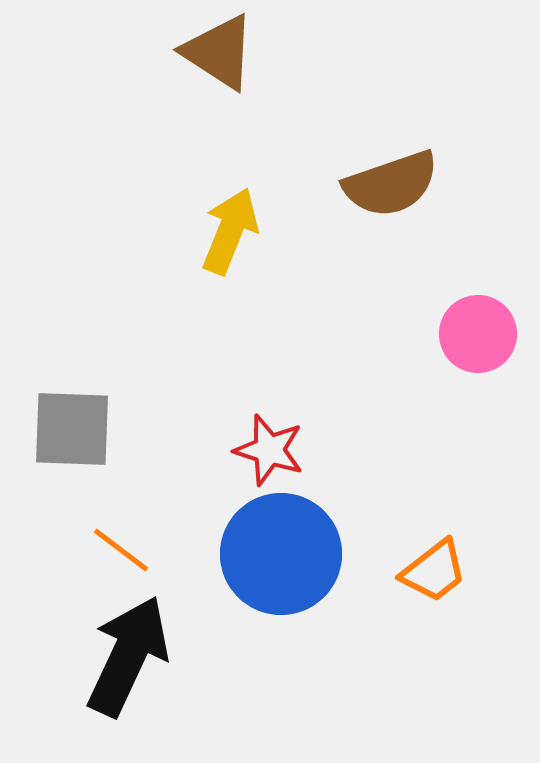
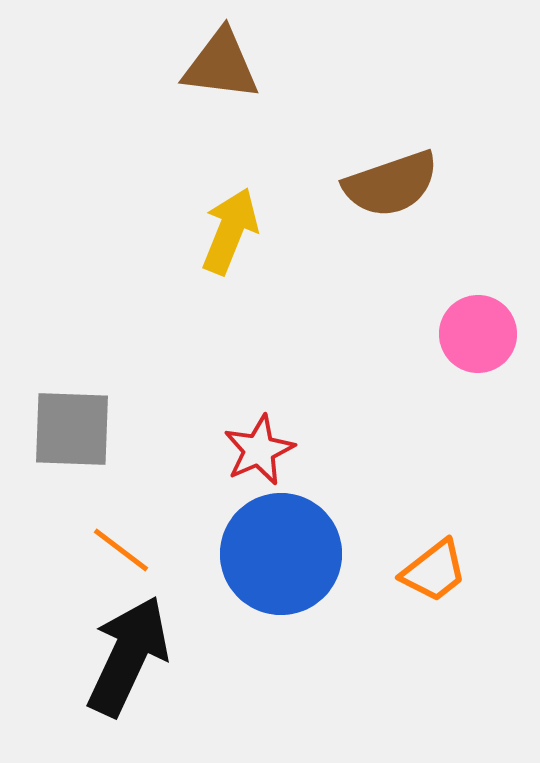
brown triangle: moved 2 px right, 13 px down; rotated 26 degrees counterclockwise
red star: moved 10 px left; rotated 30 degrees clockwise
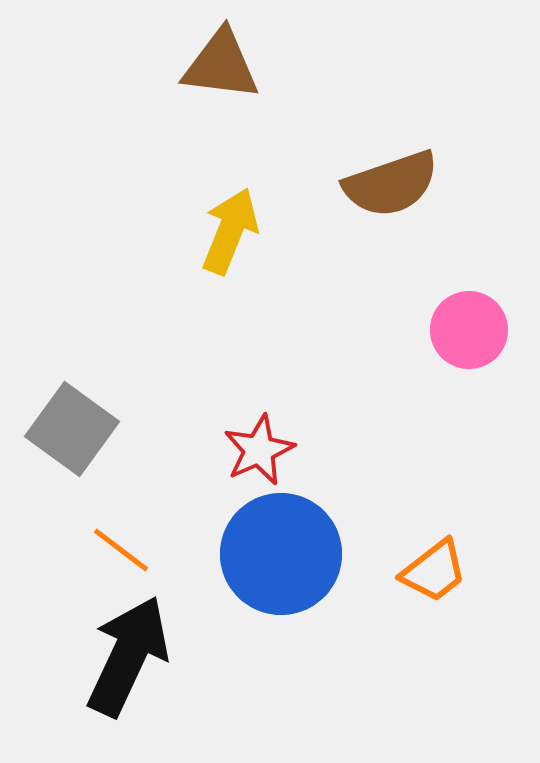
pink circle: moved 9 px left, 4 px up
gray square: rotated 34 degrees clockwise
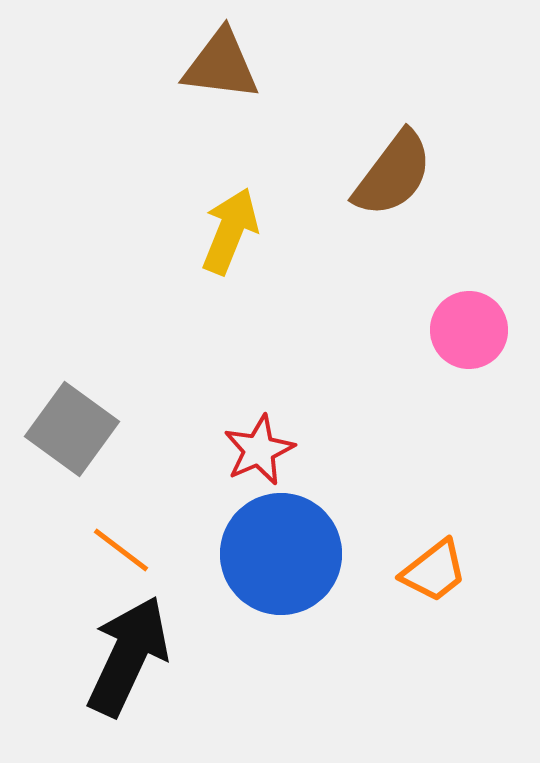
brown semicircle: moved 2 px right, 10 px up; rotated 34 degrees counterclockwise
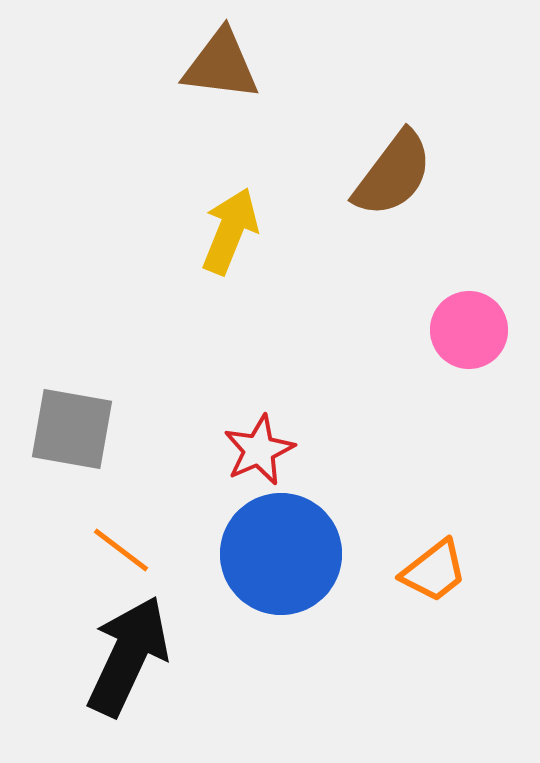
gray square: rotated 26 degrees counterclockwise
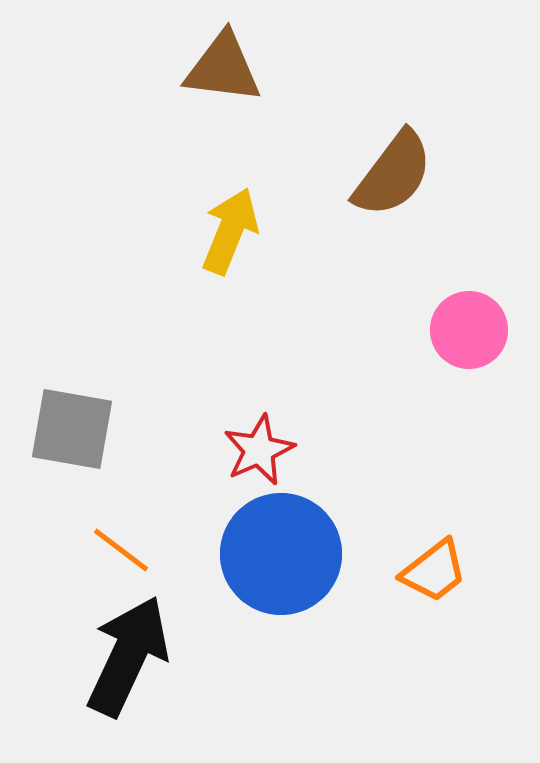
brown triangle: moved 2 px right, 3 px down
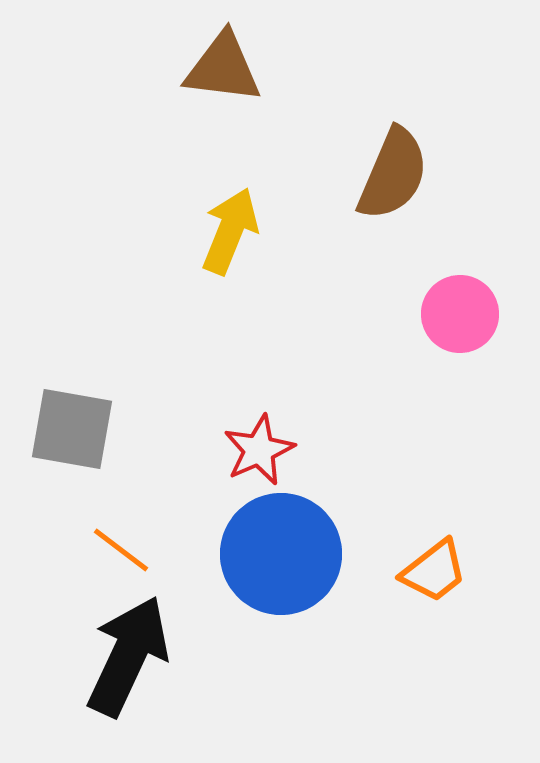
brown semicircle: rotated 14 degrees counterclockwise
pink circle: moved 9 px left, 16 px up
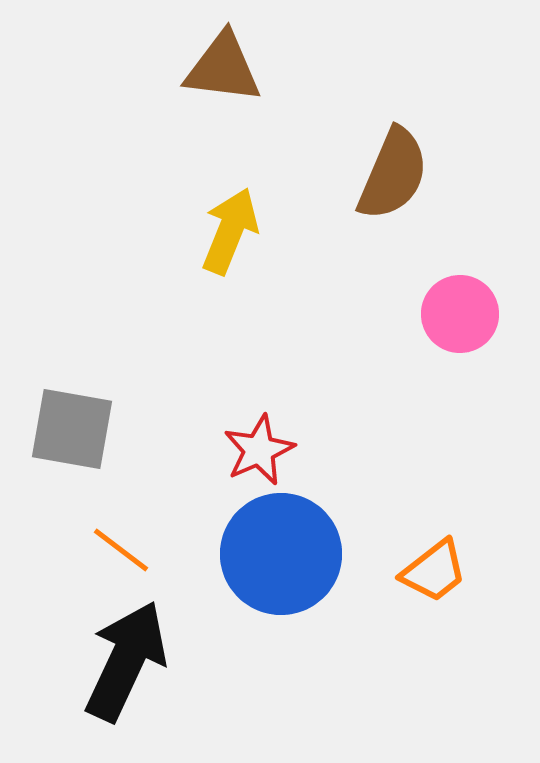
black arrow: moved 2 px left, 5 px down
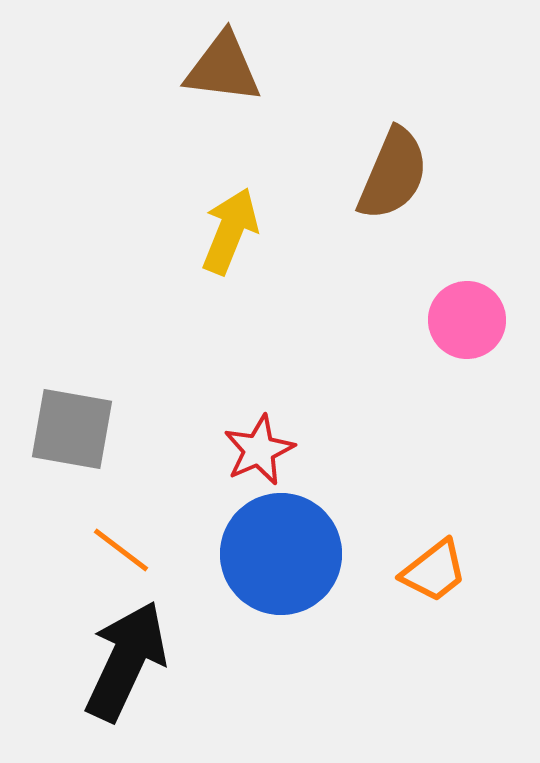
pink circle: moved 7 px right, 6 px down
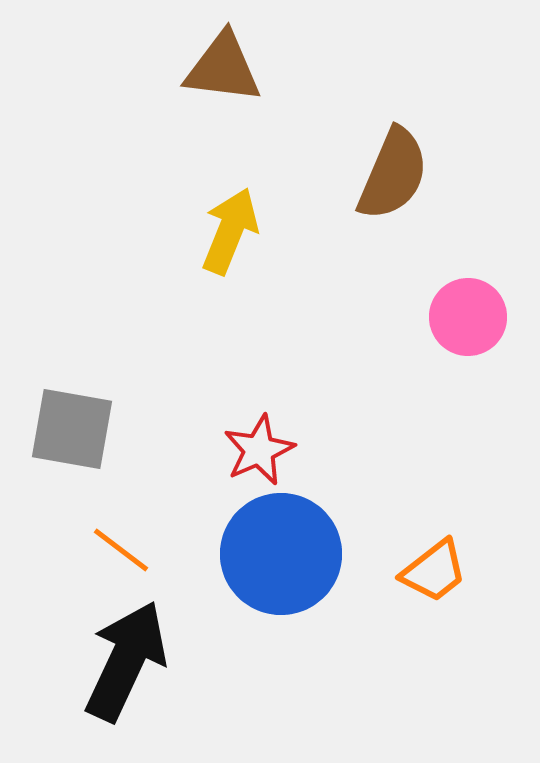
pink circle: moved 1 px right, 3 px up
